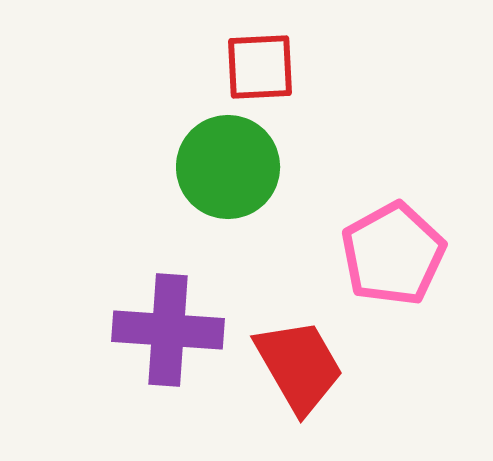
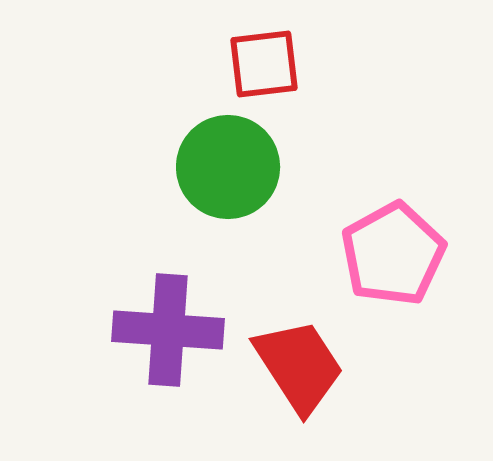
red square: moved 4 px right, 3 px up; rotated 4 degrees counterclockwise
red trapezoid: rotated 3 degrees counterclockwise
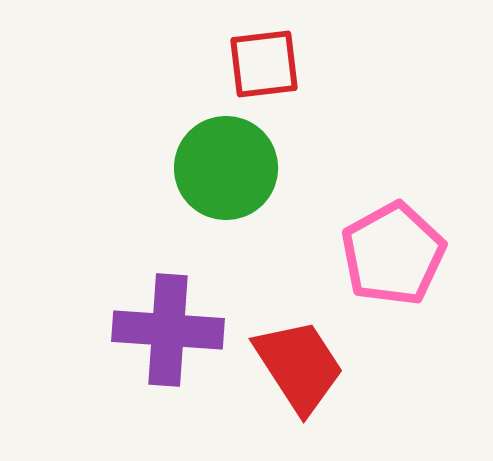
green circle: moved 2 px left, 1 px down
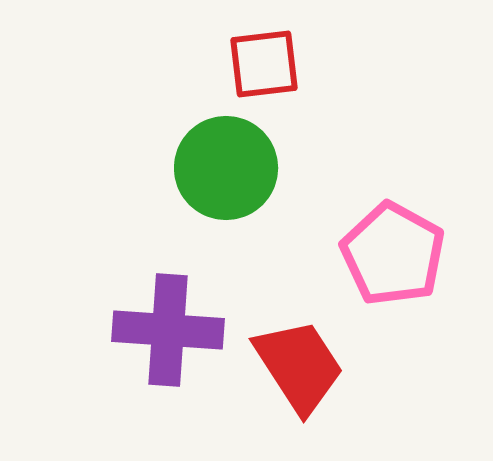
pink pentagon: rotated 14 degrees counterclockwise
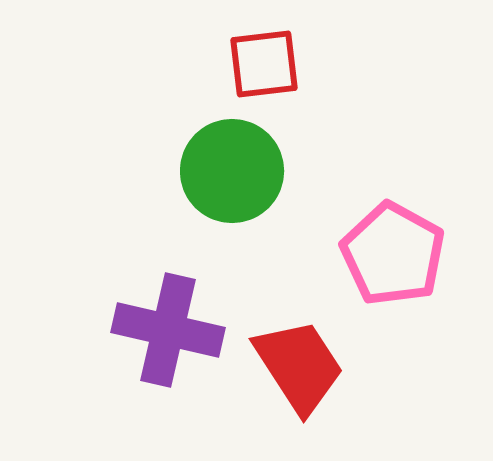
green circle: moved 6 px right, 3 px down
purple cross: rotated 9 degrees clockwise
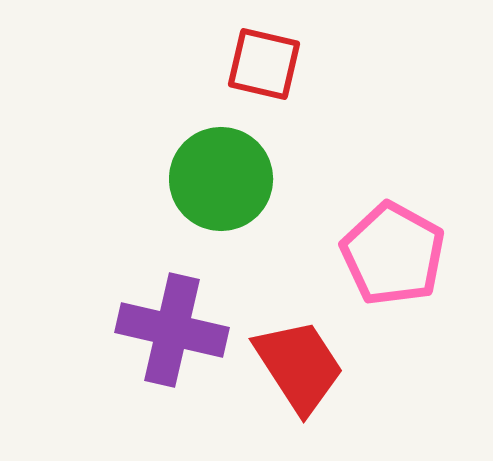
red square: rotated 20 degrees clockwise
green circle: moved 11 px left, 8 px down
purple cross: moved 4 px right
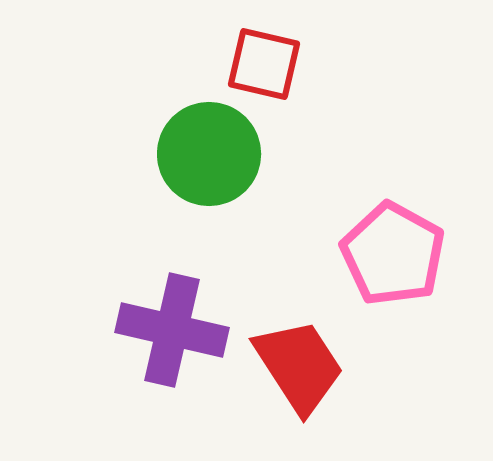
green circle: moved 12 px left, 25 px up
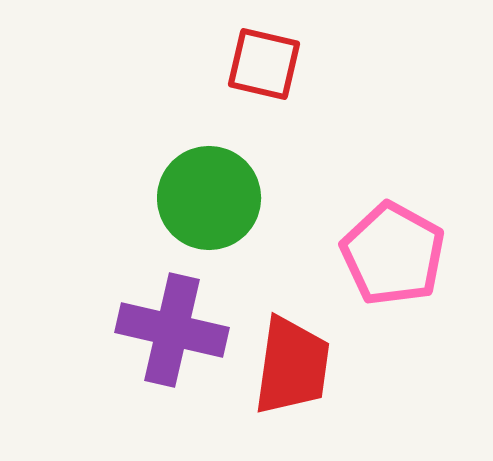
green circle: moved 44 px down
red trapezoid: moved 7 px left; rotated 41 degrees clockwise
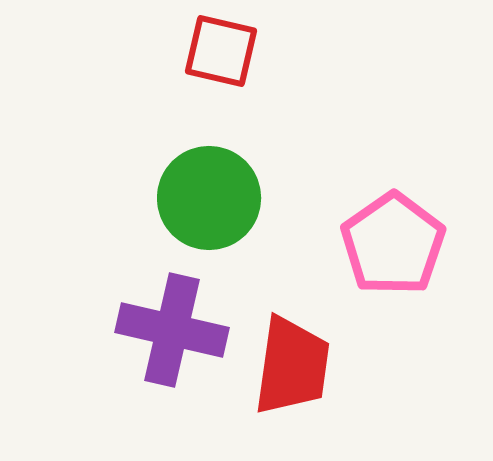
red square: moved 43 px left, 13 px up
pink pentagon: moved 10 px up; rotated 8 degrees clockwise
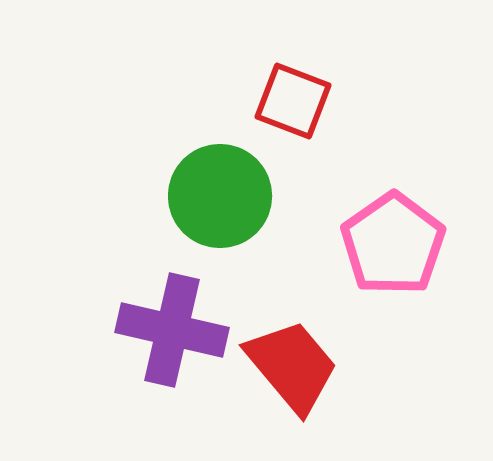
red square: moved 72 px right, 50 px down; rotated 8 degrees clockwise
green circle: moved 11 px right, 2 px up
red trapezoid: rotated 48 degrees counterclockwise
